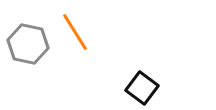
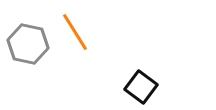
black square: moved 1 px left, 1 px up
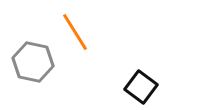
gray hexagon: moved 5 px right, 18 px down
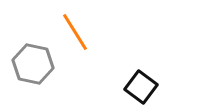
gray hexagon: moved 2 px down
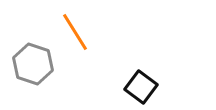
gray hexagon: rotated 6 degrees clockwise
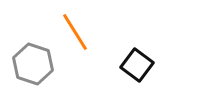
black square: moved 4 px left, 22 px up
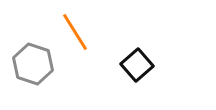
black square: rotated 12 degrees clockwise
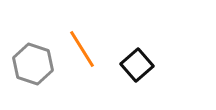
orange line: moved 7 px right, 17 px down
